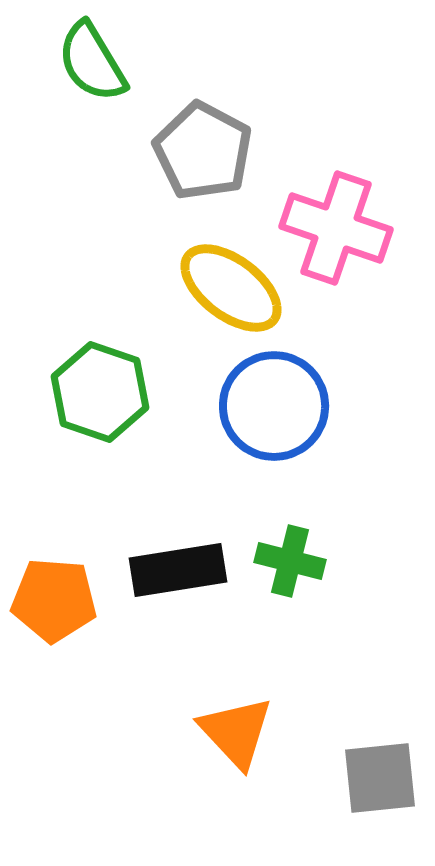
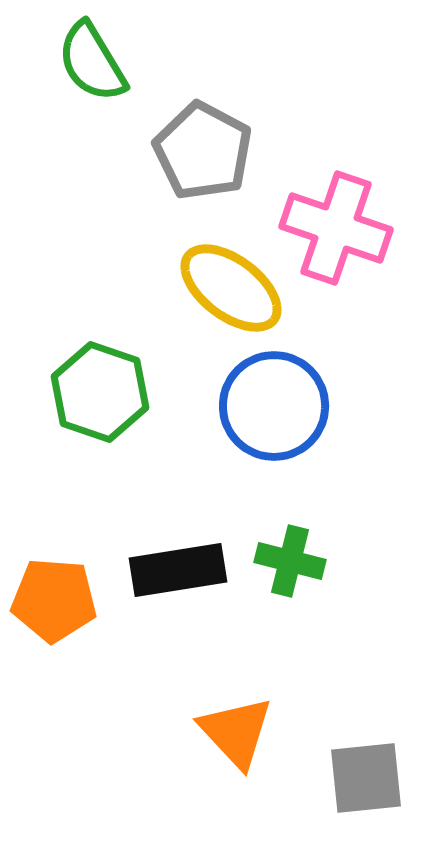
gray square: moved 14 px left
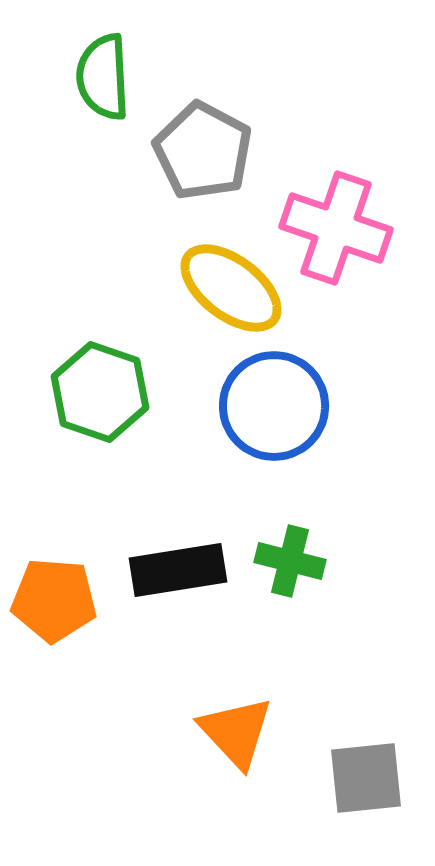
green semicircle: moved 11 px right, 15 px down; rotated 28 degrees clockwise
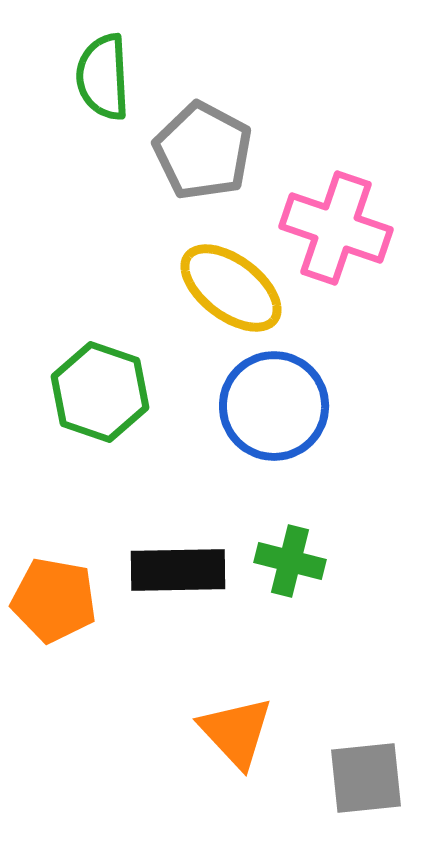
black rectangle: rotated 8 degrees clockwise
orange pentagon: rotated 6 degrees clockwise
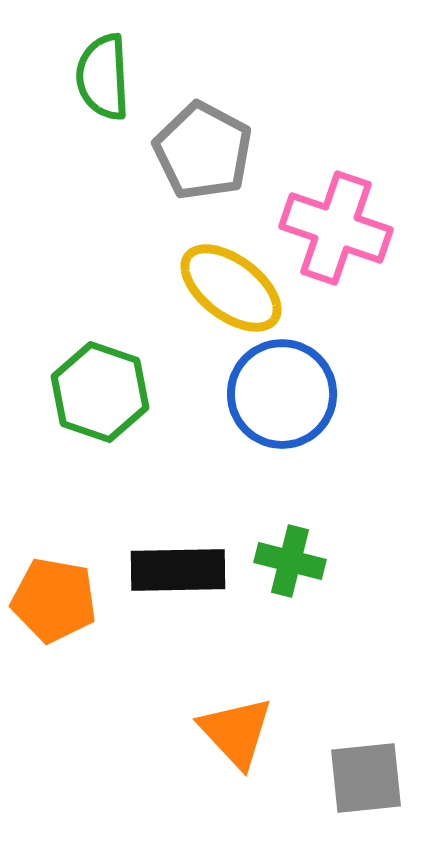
blue circle: moved 8 px right, 12 px up
